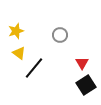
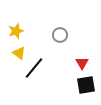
black square: rotated 24 degrees clockwise
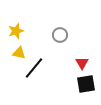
yellow triangle: rotated 24 degrees counterclockwise
black square: moved 1 px up
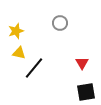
gray circle: moved 12 px up
black square: moved 8 px down
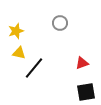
red triangle: rotated 40 degrees clockwise
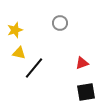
yellow star: moved 1 px left, 1 px up
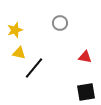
red triangle: moved 3 px right, 6 px up; rotated 32 degrees clockwise
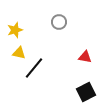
gray circle: moved 1 px left, 1 px up
black square: rotated 18 degrees counterclockwise
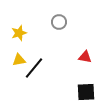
yellow star: moved 4 px right, 3 px down
yellow triangle: moved 7 px down; rotated 24 degrees counterclockwise
black square: rotated 24 degrees clockwise
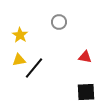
yellow star: moved 1 px right, 2 px down; rotated 21 degrees counterclockwise
